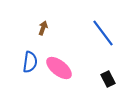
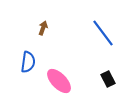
blue semicircle: moved 2 px left
pink ellipse: moved 13 px down; rotated 8 degrees clockwise
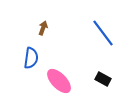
blue semicircle: moved 3 px right, 4 px up
black rectangle: moved 5 px left; rotated 35 degrees counterclockwise
